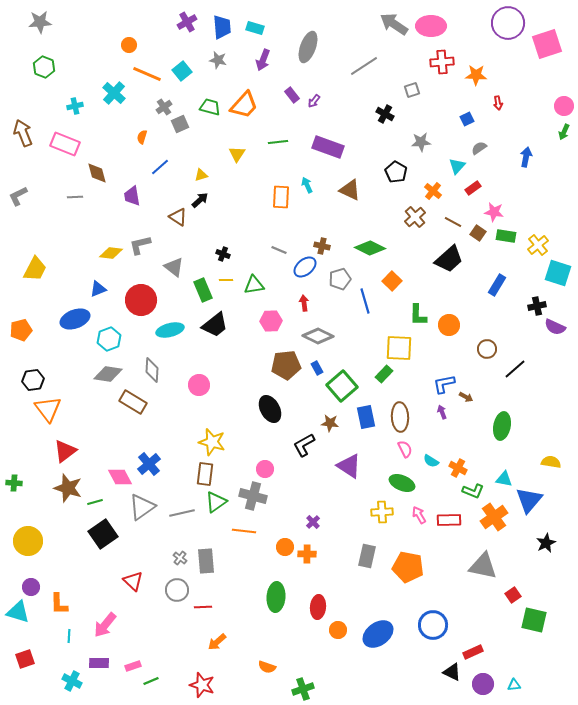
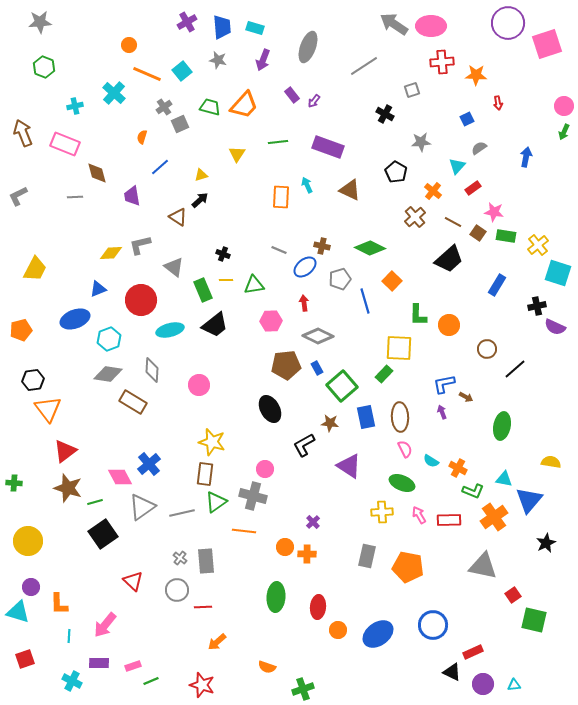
yellow diamond at (111, 253): rotated 10 degrees counterclockwise
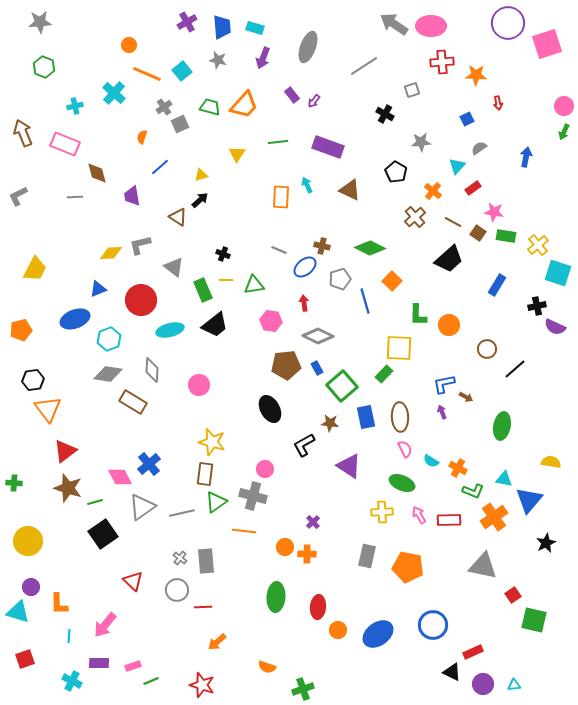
purple arrow at (263, 60): moved 2 px up
pink hexagon at (271, 321): rotated 10 degrees clockwise
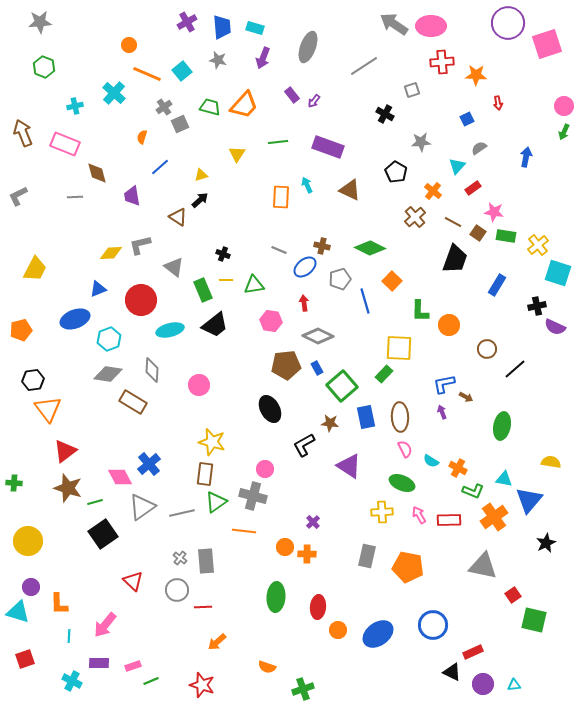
black trapezoid at (449, 259): moved 6 px right; rotated 28 degrees counterclockwise
green L-shape at (418, 315): moved 2 px right, 4 px up
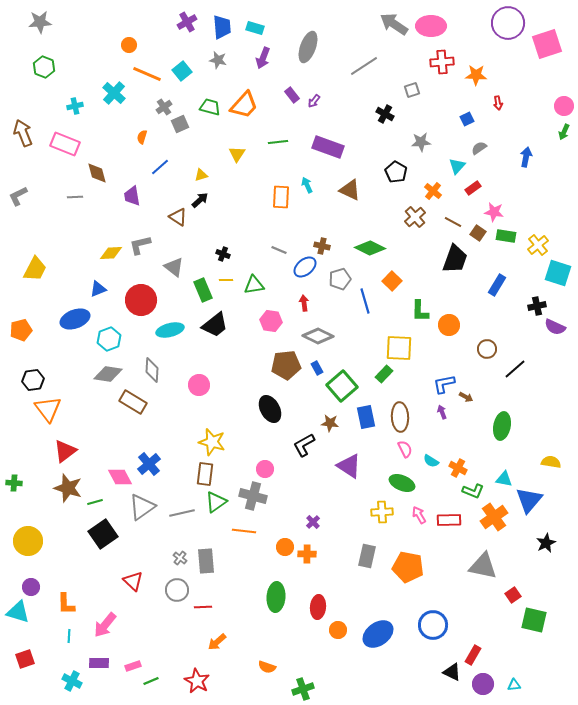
orange L-shape at (59, 604): moved 7 px right
red rectangle at (473, 652): moved 3 px down; rotated 36 degrees counterclockwise
red star at (202, 685): moved 5 px left, 4 px up; rotated 10 degrees clockwise
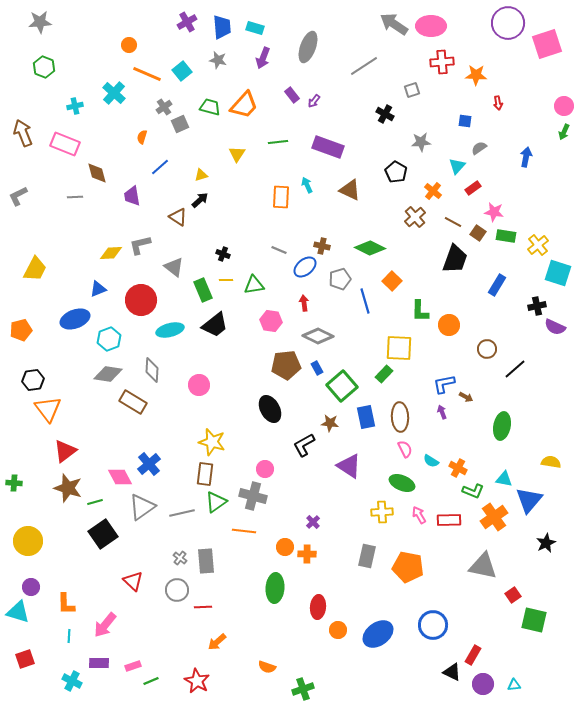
blue square at (467, 119): moved 2 px left, 2 px down; rotated 32 degrees clockwise
green ellipse at (276, 597): moved 1 px left, 9 px up
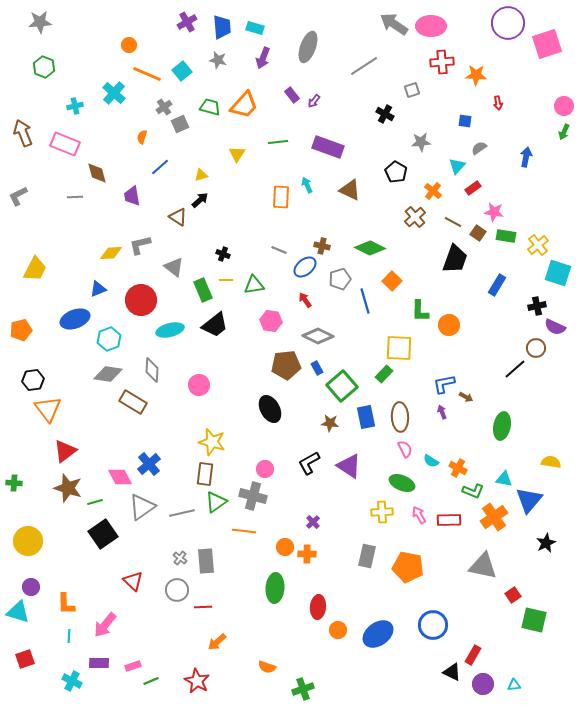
red arrow at (304, 303): moved 1 px right, 3 px up; rotated 28 degrees counterclockwise
brown circle at (487, 349): moved 49 px right, 1 px up
black L-shape at (304, 445): moved 5 px right, 18 px down
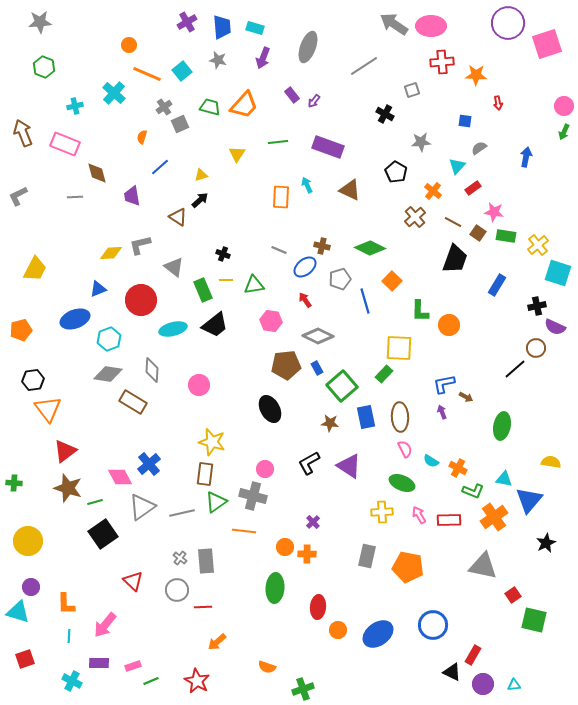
cyan ellipse at (170, 330): moved 3 px right, 1 px up
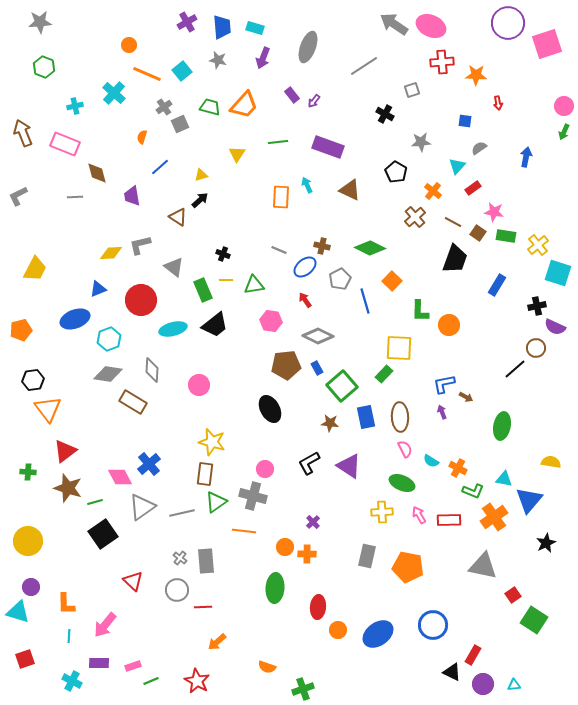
pink ellipse at (431, 26): rotated 24 degrees clockwise
gray pentagon at (340, 279): rotated 10 degrees counterclockwise
green cross at (14, 483): moved 14 px right, 11 px up
green square at (534, 620): rotated 20 degrees clockwise
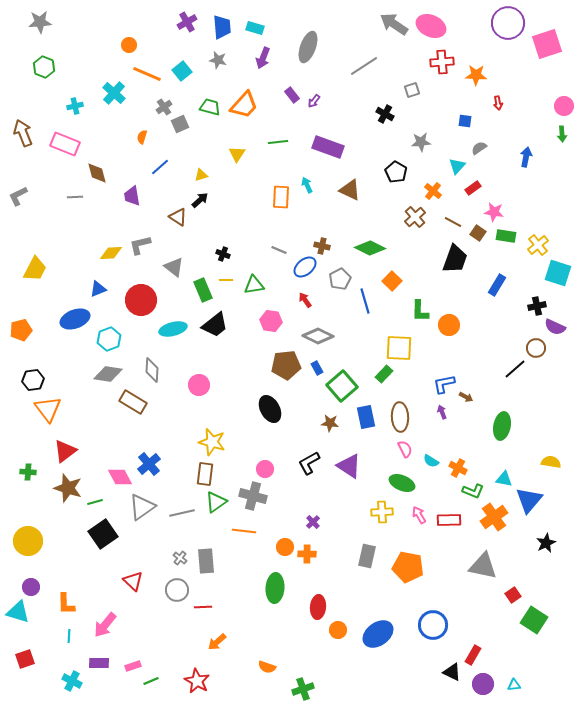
green arrow at (564, 132): moved 2 px left, 2 px down; rotated 28 degrees counterclockwise
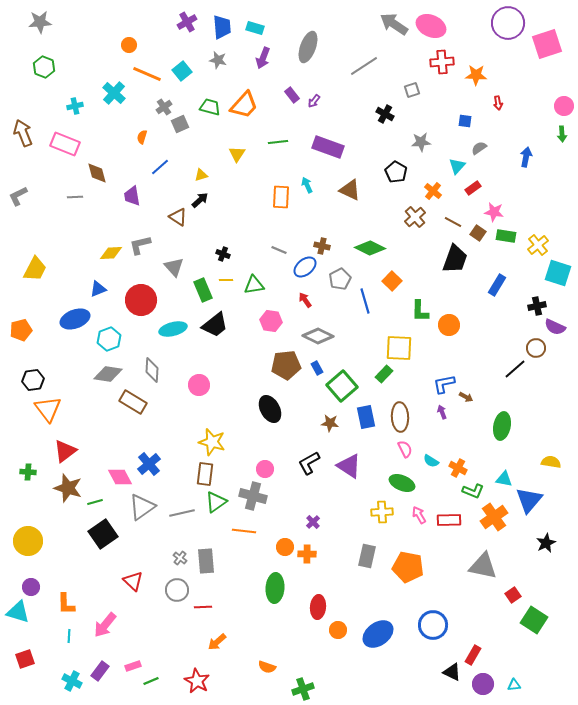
gray triangle at (174, 267): rotated 10 degrees clockwise
purple rectangle at (99, 663): moved 1 px right, 8 px down; rotated 54 degrees counterclockwise
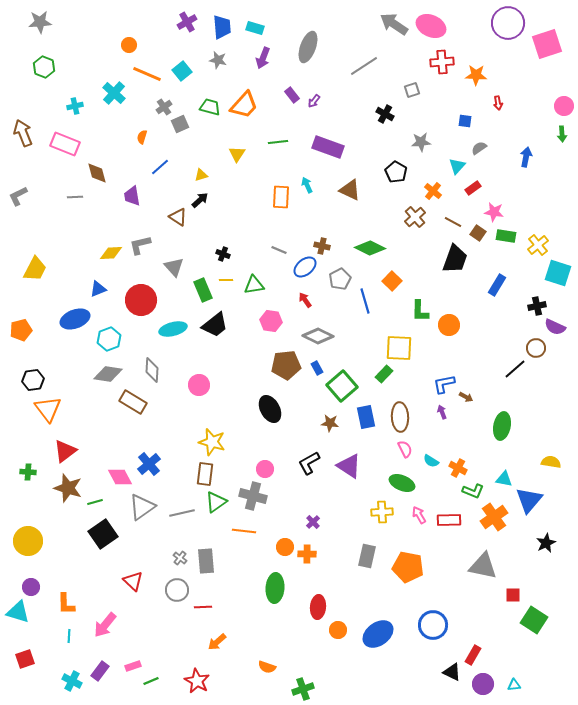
red square at (513, 595): rotated 35 degrees clockwise
